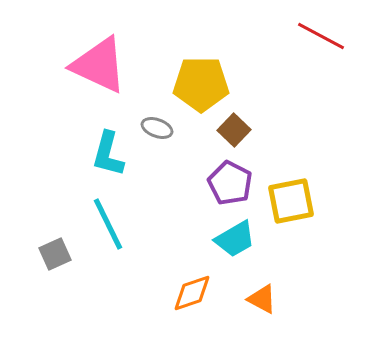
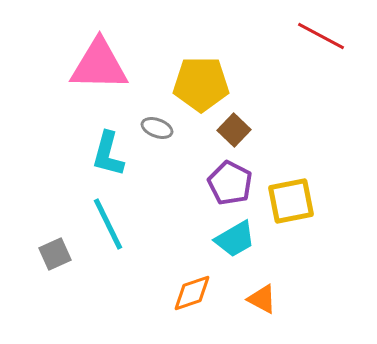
pink triangle: rotated 24 degrees counterclockwise
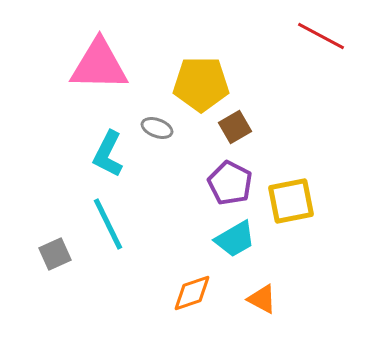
brown square: moved 1 px right, 3 px up; rotated 16 degrees clockwise
cyan L-shape: rotated 12 degrees clockwise
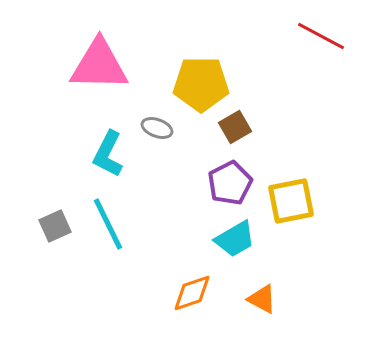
purple pentagon: rotated 18 degrees clockwise
gray square: moved 28 px up
